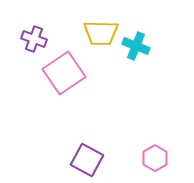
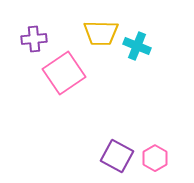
purple cross: rotated 25 degrees counterclockwise
cyan cross: moved 1 px right
purple square: moved 30 px right, 4 px up
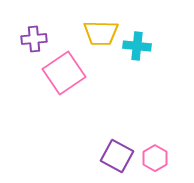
cyan cross: rotated 16 degrees counterclockwise
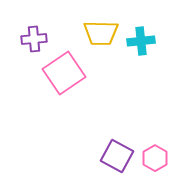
cyan cross: moved 4 px right, 5 px up; rotated 12 degrees counterclockwise
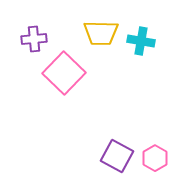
cyan cross: rotated 16 degrees clockwise
pink square: rotated 12 degrees counterclockwise
